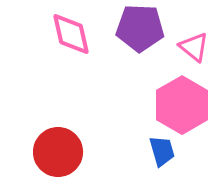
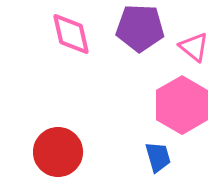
blue trapezoid: moved 4 px left, 6 px down
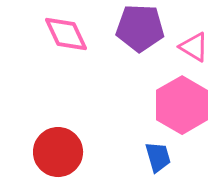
pink diamond: moved 5 px left; rotated 12 degrees counterclockwise
pink triangle: rotated 8 degrees counterclockwise
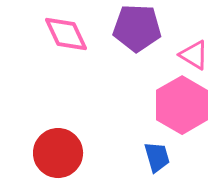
purple pentagon: moved 3 px left
pink triangle: moved 8 px down
red circle: moved 1 px down
blue trapezoid: moved 1 px left
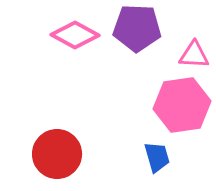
pink diamond: moved 9 px right, 1 px down; rotated 36 degrees counterclockwise
pink triangle: rotated 28 degrees counterclockwise
pink hexagon: rotated 22 degrees clockwise
red circle: moved 1 px left, 1 px down
